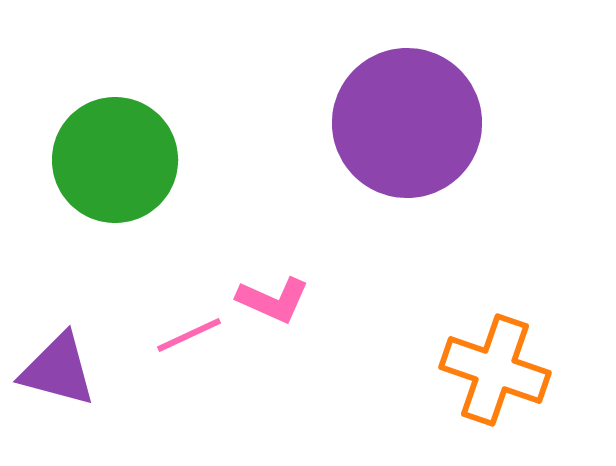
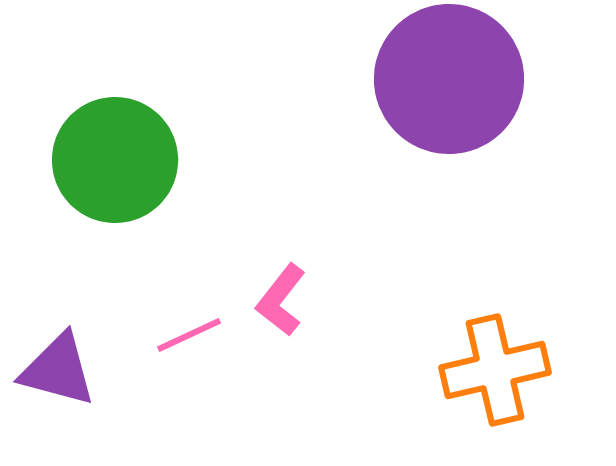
purple circle: moved 42 px right, 44 px up
pink L-shape: moved 8 px right; rotated 104 degrees clockwise
orange cross: rotated 32 degrees counterclockwise
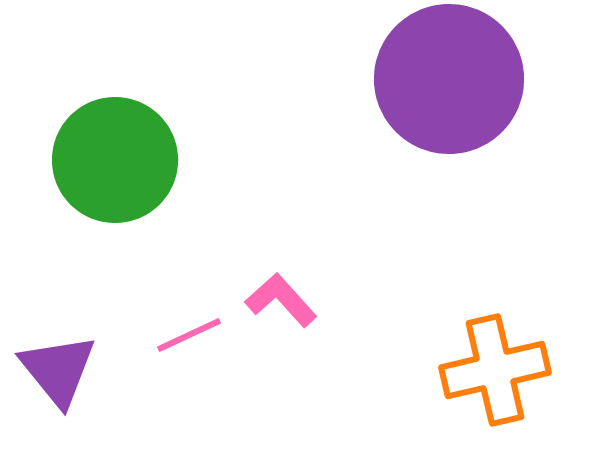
pink L-shape: rotated 100 degrees clockwise
purple triangle: rotated 36 degrees clockwise
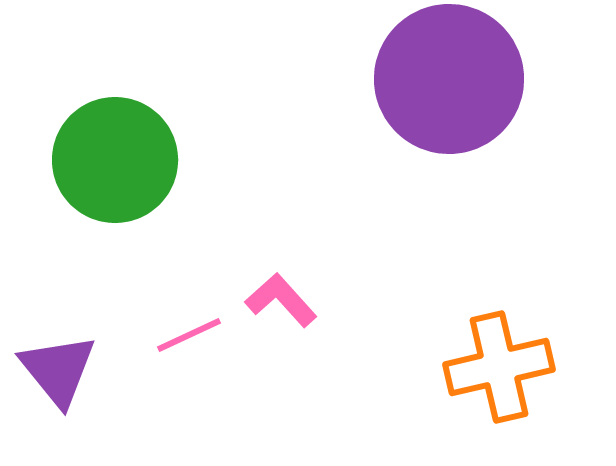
orange cross: moved 4 px right, 3 px up
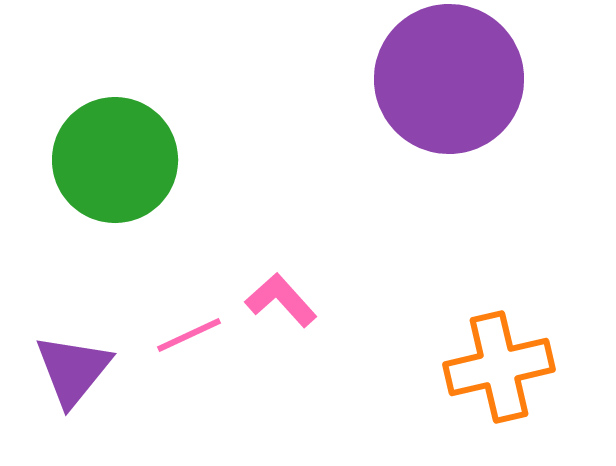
purple triangle: moved 15 px right; rotated 18 degrees clockwise
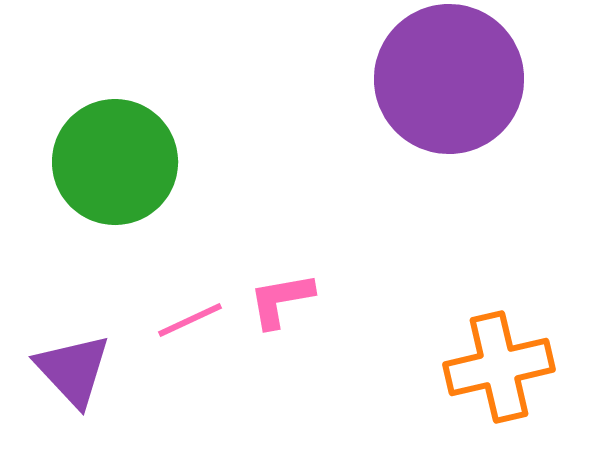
green circle: moved 2 px down
pink L-shape: rotated 58 degrees counterclockwise
pink line: moved 1 px right, 15 px up
purple triangle: rotated 22 degrees counterclockwise
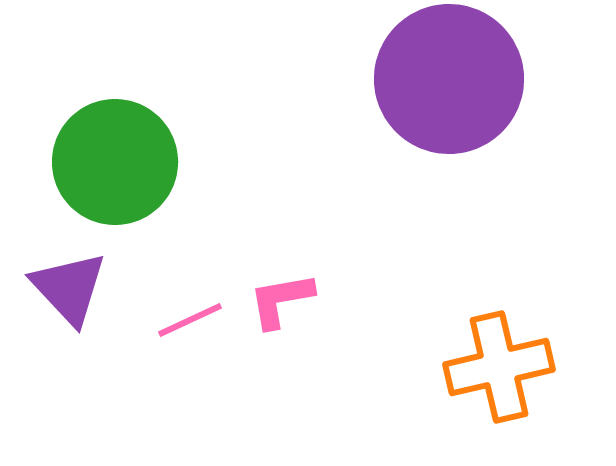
purple triangle: moved 4 px left, 82 px up
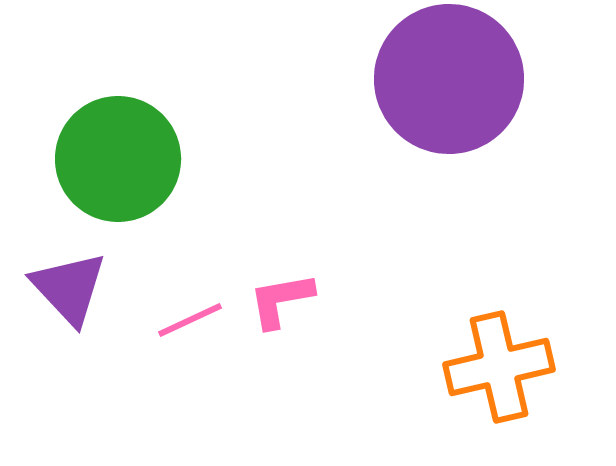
green circle: moved 3 px right, 3 px up
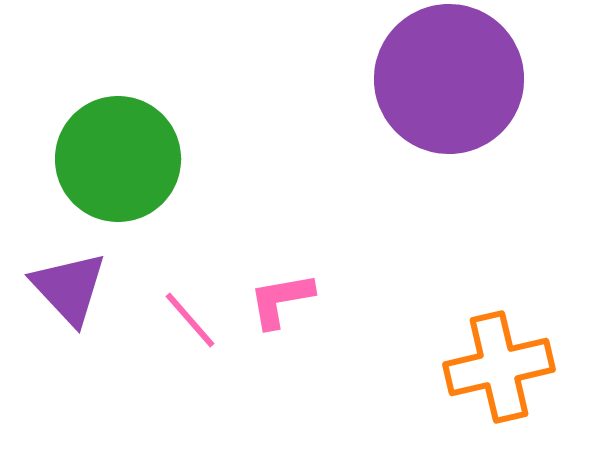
pink line: rotated 74 degrees clockwise
